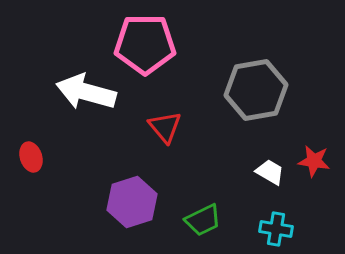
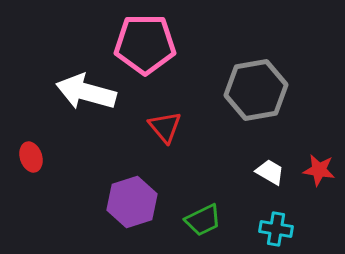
red star: moved 5 px right, 9 px down
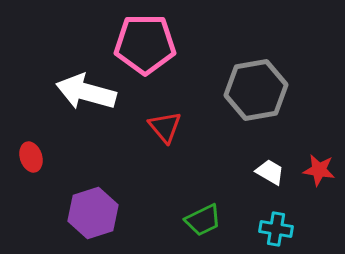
purple hexagon: moved 39 px left, 11 px down
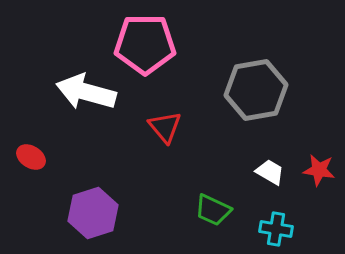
red ellipse: rotated 40 degrees counterclockwise
green trapezoid: moved 10 px right, 10 px up; rotated 51 degrees clockwise
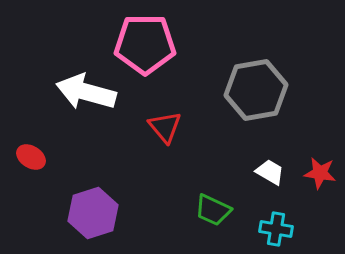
red star: moved 1 px right, 3 px down
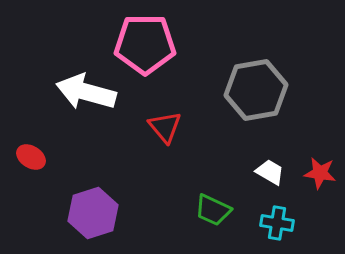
cyan cross: moved 1 px right, 6 px up
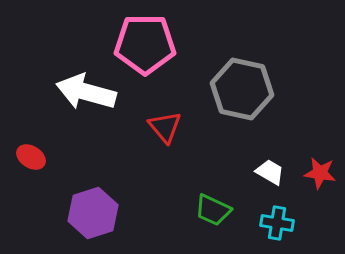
gray hexagon: moved 14 px left, 1 px up; rotated 22 degrees clockwise
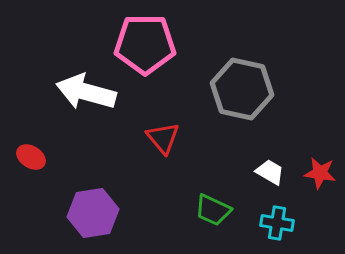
red triangle: moved 2 px left, 11 px down
purple hexagon: rotated 9 degrees clockwise
